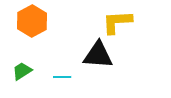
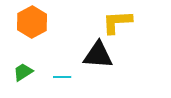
orange hexagon: moved 1 px down
green trapezoid: moved 1 px right, 1 px down
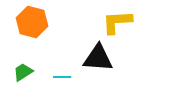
orange hexagon: rotated 16 degrees counterclockwise
black triangle: moved 3 px down
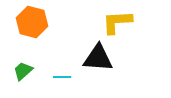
green trapezoid: moved 1 px up; rotated 10 degrees counterclockwise
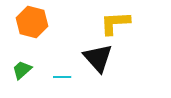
yellow L-shape: moved 2 px left, 1 px down
black triangle: rotated 44 degrees clockwise
green trapezoid: moved 1 px left, 1 px up
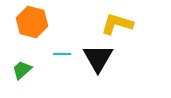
yellow L-shape: moved 2 px right, 1 px down; rotated 20 degrees clockwise
black triangle: rotated 12 degrees clockwise
cyan line: moved 23 px up
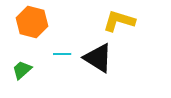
yellow L-shape: moved 2 px right, 3 px up
black triangle: rotated 28 degrees counterclockwise
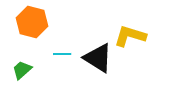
yellow L-shape: moved 11 px right, 15 px down
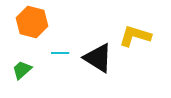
yellow L-shape: moved 5 px right
cyan line: moved 2 px left, 1 px up
